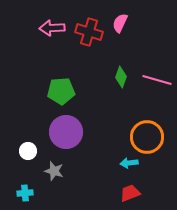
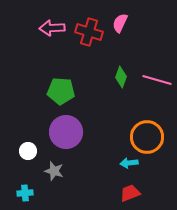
green pentagon: rotated 8 degrees clockwise
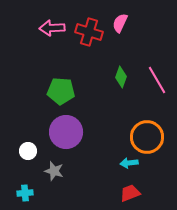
pink line: rotated 44 degrees clockwise
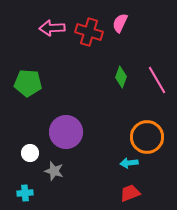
green pentagon: moved 33 px left, 8 px up
white circle: moved 2 px right, 2 px down
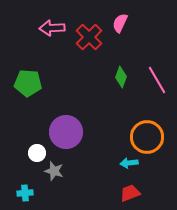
red cross: moved 5 px down; rotated 28 degrees clockwise
white circle: moved 7 px right
